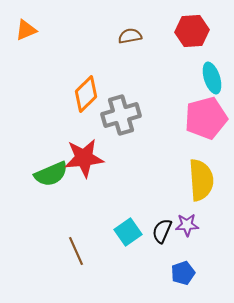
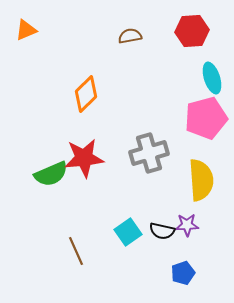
gray cross: moved 28 px right, 38 px down
black semicircle: rotated 100 degrees counterclockwise
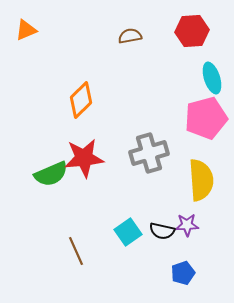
orange diamond: moved 5 px left, 6 px down
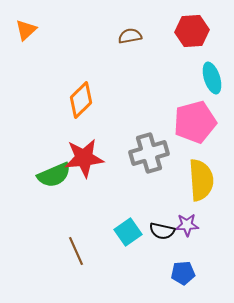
orange triangle: rotated 20 degrees counterclockwise
pink pentagon: moved 11 px left, 4 px down
green semicircle: moved 3 px right, 1 px down
blue pentagon: rotated 15 degrees clockwise
